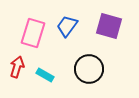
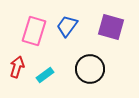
purple square: moved 2 px right, 1 px down
pink rectangle: moved 1 px right, 2 px up
black circle: moved 1 px right
cyan rectangle: rotated 66 degrees counterclockwise
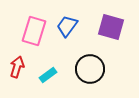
cyan rectangle: moved 3 px right
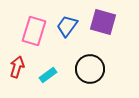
purple square: moved 8 px left, 5 px up
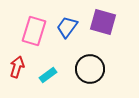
blue trapezoid: moved 1 px down
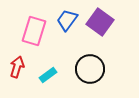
purple square: moved 3 px left; rotated 20 degrees clockwise
blue trapezoid: moved 7 px up
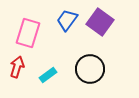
pink rectangle: moved 6 px left, 2 px down
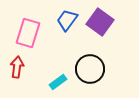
red arrow: rotated 10 degrees counterclockwise
cyan rectangle: moved 10 px right, 7 px down
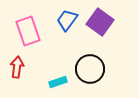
pink rectangle: moved 2 px up; rotated 36 degrees counterclockwise
cyan rectangle: rotated 18 degrees clockwise
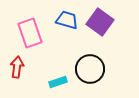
blue trapezoid: rotated 70 degrees clockwise
pink rectangle: moved 2 px right, 2 px down
